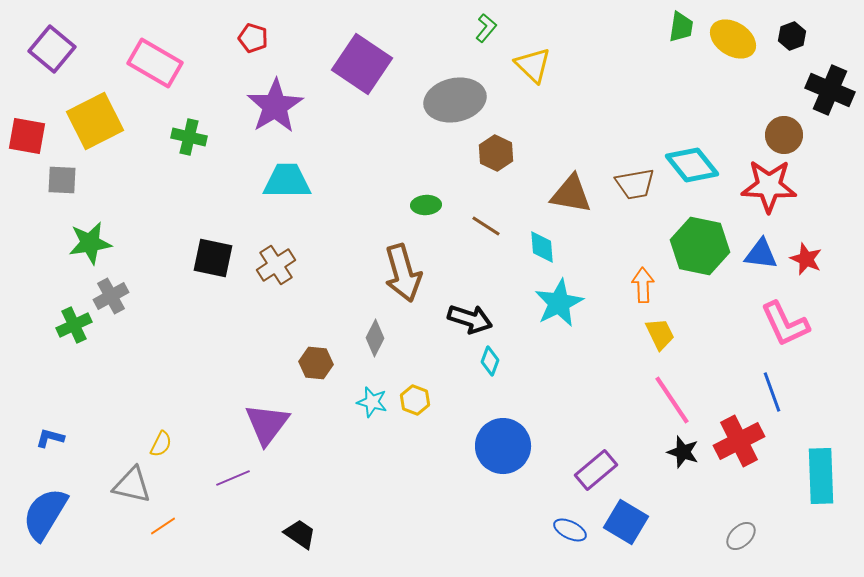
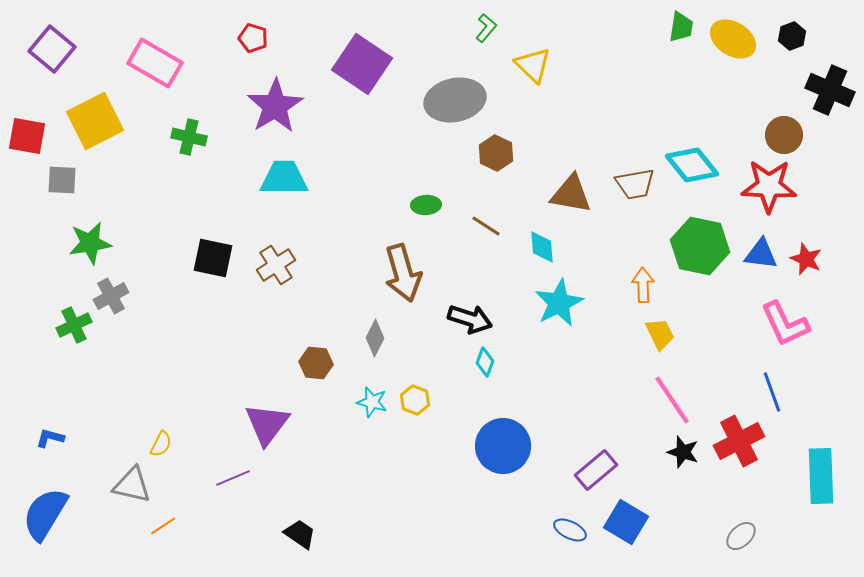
cyan trapezoid at (287, 181): moved 3 px left, 3 px up
cyan diamond at (490, 361): moved 5 px left, 1 px down
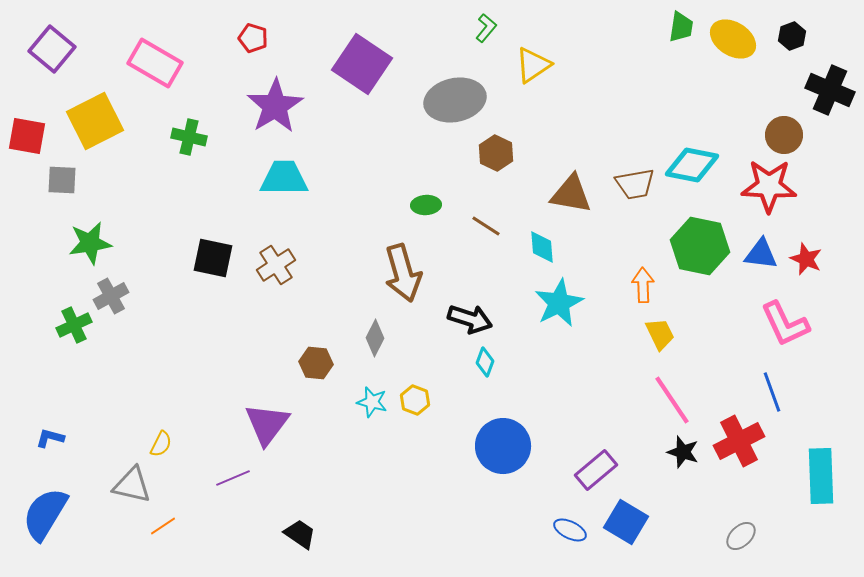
yellow triangle at (533, 65): rotated 42 degrees clockwise
cyan diamond at (692, 165): rotated 40 degrees counterclockwise
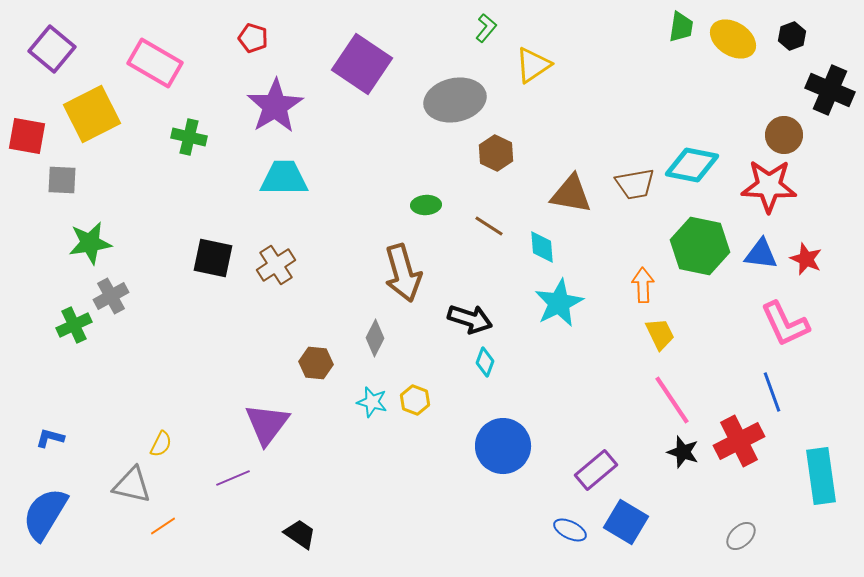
yellow square at (95, 121): moved 3 px left, 7 px up
brown line at (486, 226): moved 3 px right
cyan rectangle at (821, 476): rotated 6 degrees counterclockwise
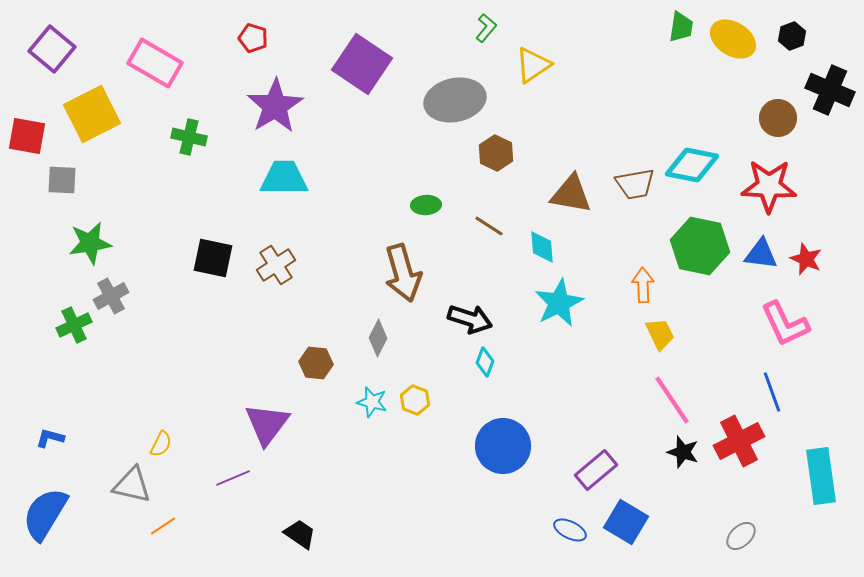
brown circle at (784, 135): moved 6 px left, 17 px up
gray diamond at (375, 338): moved 3 px right
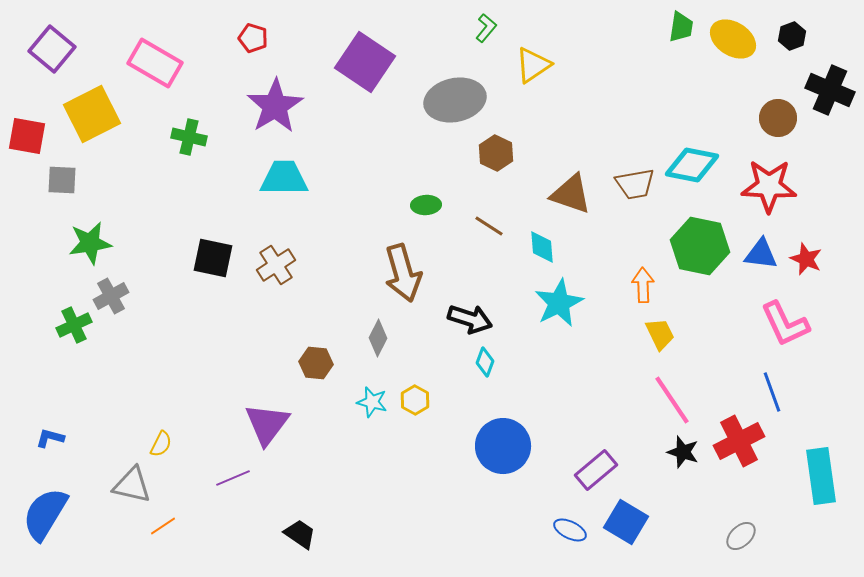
purple square at (362, 64): moved 3 px right, 2 px up
brown triangle at (571, 194): rotated 9 degrees clockwise
yellow hexagon at (415, 400): rotated 8 degrees clockwise
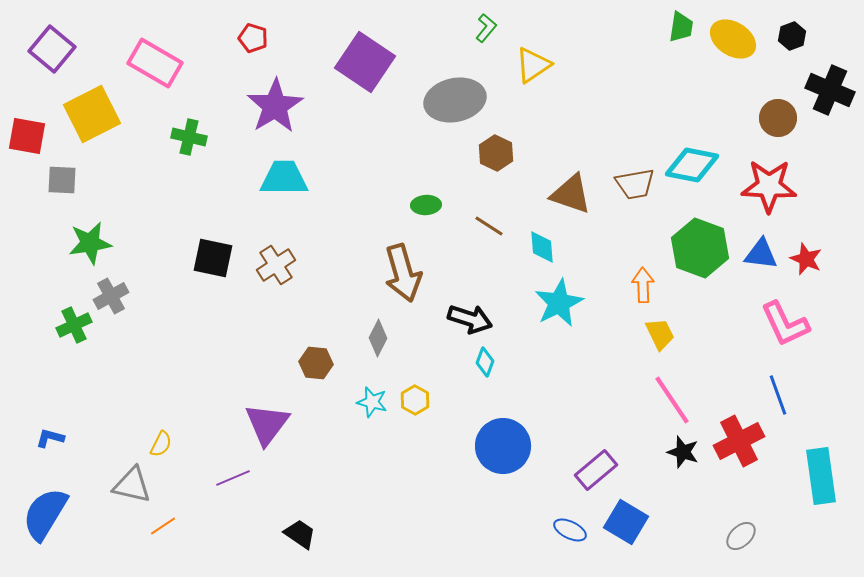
green hexagon at (700, 246): moved 2 px down; rotated 8 degrees clockwise
blue line at (772, 392): moved 6 px right, 3 px down
